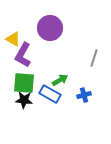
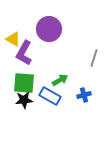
purple circle: moved 1 px left, 1 px down
purple L-shape: moved 1 px right, 2 px up
blue rectangle: moved 2 px down
black star: rotated 12 degrees counterclockwise
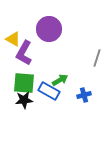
gray line: moved 3 px right
blue rectangle: moved 1 px left, 5 px up
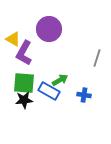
blue cross: rotated 24 degrees clockwise
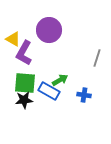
purple circle: moved 1 px down
green square: moved 1 px right
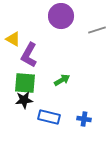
purple circle: moved 12 px right, 14 px up
purple L-shape: moved 5 px right, 2 px down
gray line: moved 28 px up; rotated 54 degrees clockwise
green arrow: moved 2 px right
blue rectangle: moved 26 px down; rotated 15 degrees counterclockwise
blue cross: moved 24 px down
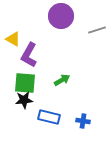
blue cross: moved 1 px left, 2 px down
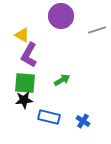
yellow triangle: moved 9 px right, 4 px up
blue cross: rotated 24 degrees clockwise
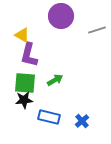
purple L-shape: rotated 15 degrees counterclockwise
green arrow: moved 7 px left
blue cross: moved 1 px left; rotated 16 degrees clockwise
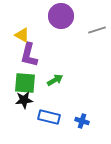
blue cross: rotated 32 degrees counterclockwise
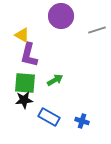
blue rectangle: rotated 15 degrees clockwise
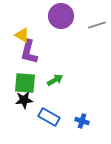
gray line: moved 5 px up
purple L-shape: moved 3 px up
